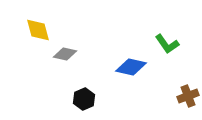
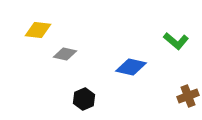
yellow diamond: rotated 68 degrees counterclockwise
green L-shape: moved 9 px right, 3 px up; rotated 15 degrees counterclockwise
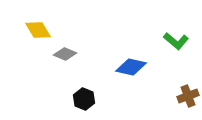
yellow diamond: rotated 52 degrees clockwise
gray diamond: rotated 10 degrees clockwise
black hexagon: rotated 15 degrees counterclockwise
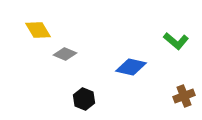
brown cross: moved 4 px left
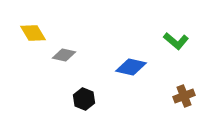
yellow diamond: moved 5 px left, 3 px down
gray diamond: moved 1 px left, 1 px down; rotated 10 degrees counterclockwise
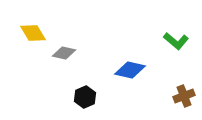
gray diamond: moved 2 px up
blue diamond: moved 1 px left, 3 px down
black hexagon: moved 1 px right, 2 px up; rotated 15 degrees clockwise
